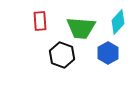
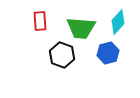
blue hexagon: rotated 15 degrees clockwise
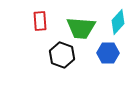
blue hexagon: rotated 15 degrees clockwise
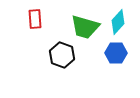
red rectangle: moved 5 px left, 2 px up
green trapezoid: moved 4 px right, 1 px up; rotated 12 degrees clockwise
blue hexagon: moved 8 px right
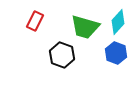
red rectangle: moved 2 px down; rotated 30 degrees clockwise
blue hexagon: rotated 20 degrees clockwise
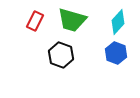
green trapezoid: moved 13 px left, 7 px up
black hexagon: moved 1 px left
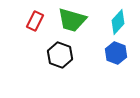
black hexagon: moved 1 px left
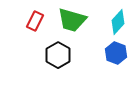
black hexagon: moved 2 px left; rotated 10 degrees clockwise
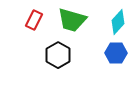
red rectangle: moved 1 px left, 1 px up
blue hexagon: rotated 20 degrees counterclockwise
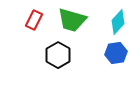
blue hexagon: rotated 10 degrees counterclockwise
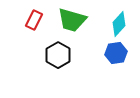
cyan diamond: moved 1 px right, 2 px down
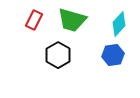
blue hexagon: moved 3 px left, 2 px down
